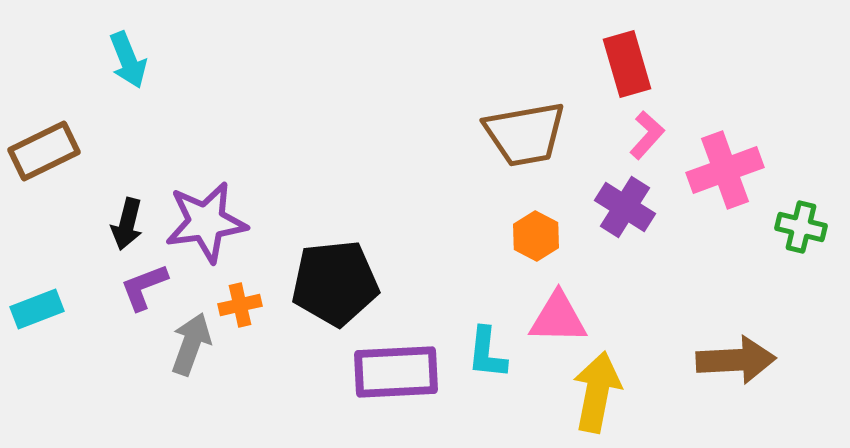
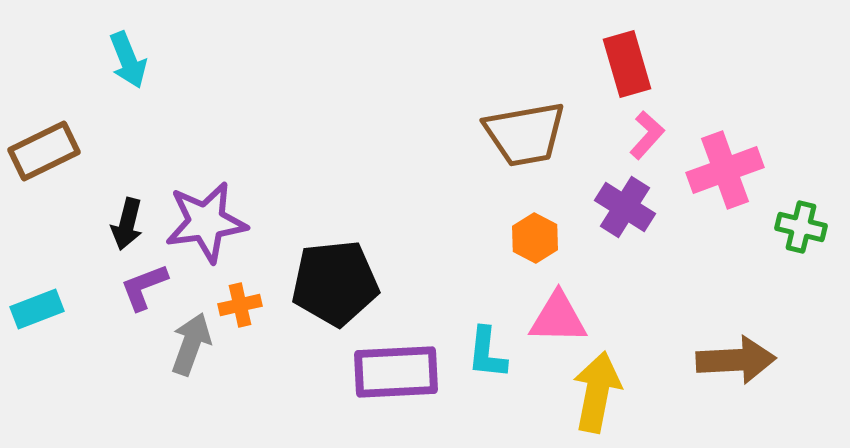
orange hexagon: moved 1 px left, 2 px down
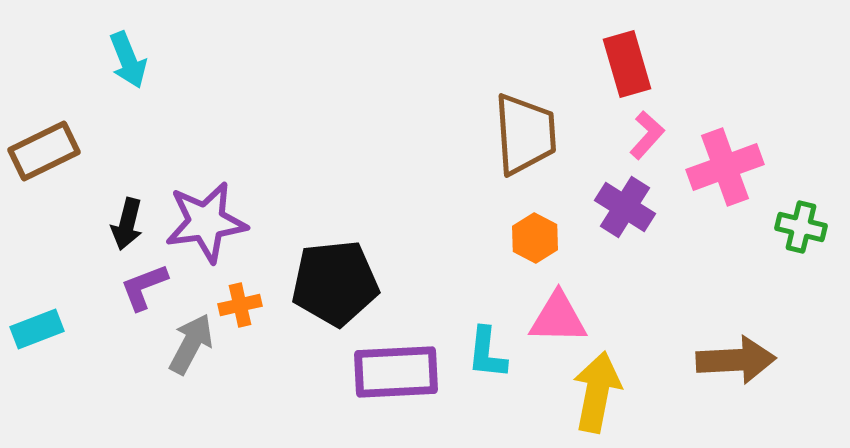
brown trapezoid: rotated 84 degrees counterclockwise
pink cross: moved 3 px up
cyan rectangle: moved 20 px down
gray arrow: rotated 8 degrees clockwise
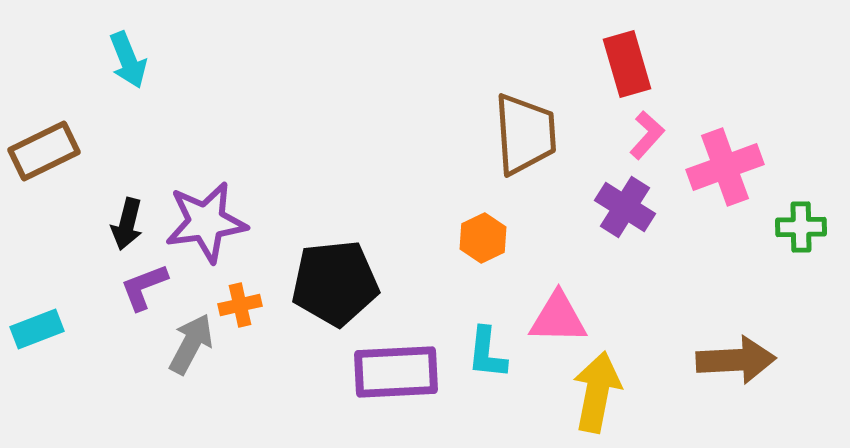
green cross: rotated 15 degrees counterclockwise
orange hexagon: moved 52 px left; rotated 6 degrees clockwise
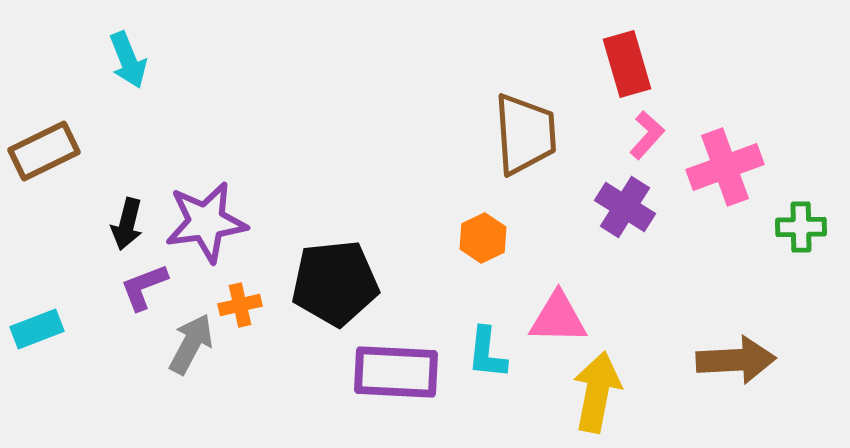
purple rectangle: rotated 6 degrees clockwise
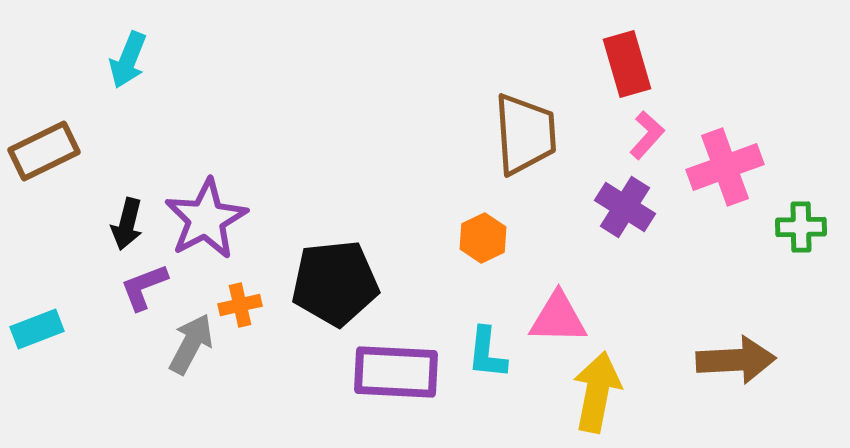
cyan arrow: rotated 44 degrees clockwise
purple star: moved 3 px up; rotated 20 degrees counterclockwise
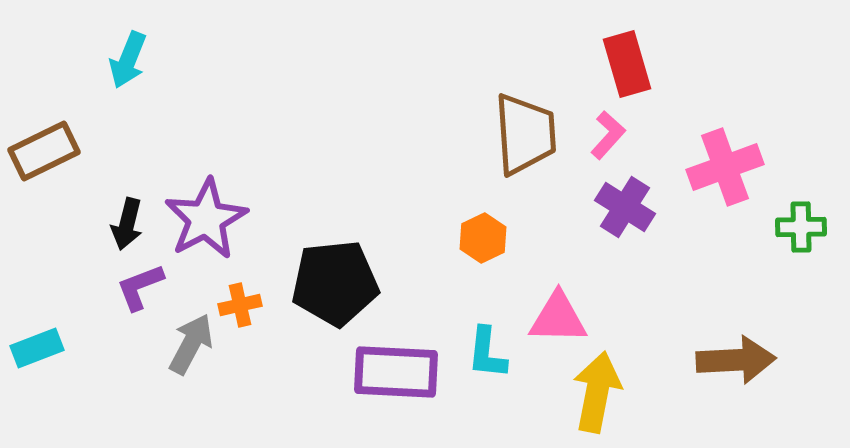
pink L-shape: moved 39 px left
purple L-shape: moved 4 px left
cyan rectangle: moved 19 px down
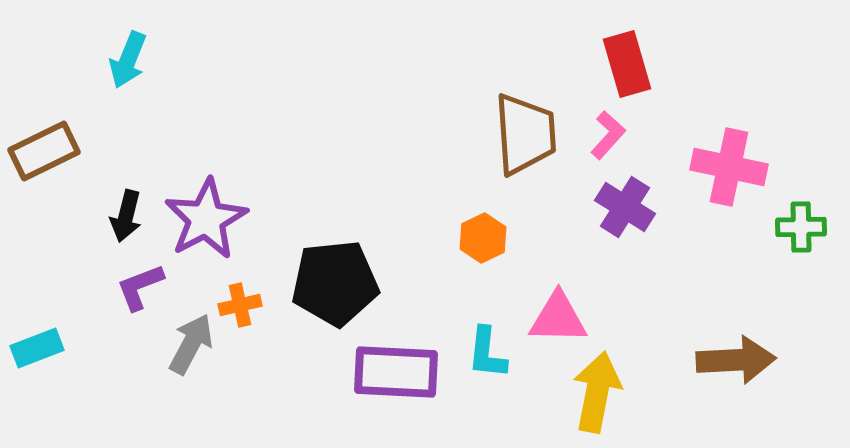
pink cross: moved 4 px right; rotated 32 degrees clockwise
black arrow: moved 1 px left, 8 px up
